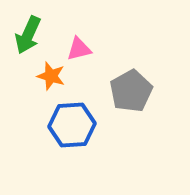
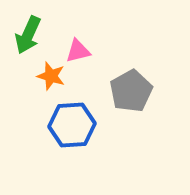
pink triangle: moved 1 px left, 2 px down
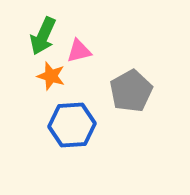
green arrow: moved 15 px right, 1 px down
pink triangle: moved 1 px right
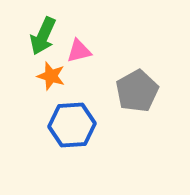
gray pentagon: moved 6 px right
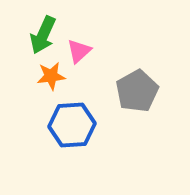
green arrow: moved 1 px up
pink triangle: rotated 28 degrees counterclockwise
orange star: rotated 24 degrees counterclockwise
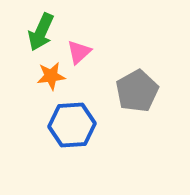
green arrow: moved 2 px left, 3 px up
pink triangle: moved 1 px down
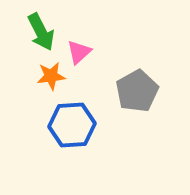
green arrow: rotated 51 degrees counterclockwise
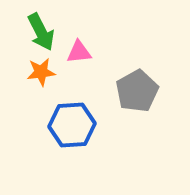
pink triangle: rotated 36 degrees clockwise
orange star: moved 10 px left, 4 px up
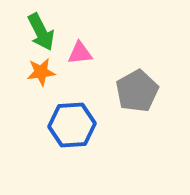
pink triangle: moved 1 px right, 1 px down
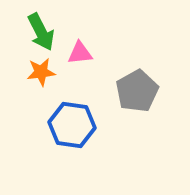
blue hexagon: rotated 12 degrees clockwise
